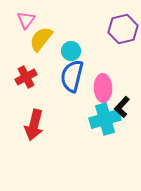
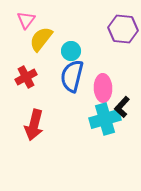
purple hexagon: rotated 20 degrees clockwise
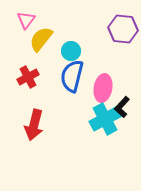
red cross: moved 2 px right
pink ellipse: rotated 12 degrees clockwise
cyan cross: rotated 12 degrees counterclockwise
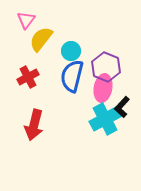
purple hexagon: moved 17 px left, 38 px down; rotated 16 degrees clockwise
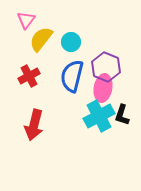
cyan circle: moved 9 px up
red cross: moved 1 px right, 1 px up
black L-shape: moved 8 px down; rotated 25 degrees counterclockwise
cyan cross: moved 6 px left, 3 px up
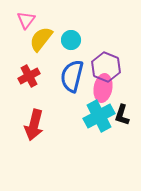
cyan circle: moved 2 px up
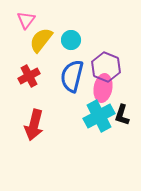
yellow semicircle: moved 1 px down
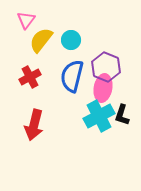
red cross: moved 1 px right, 1 px down
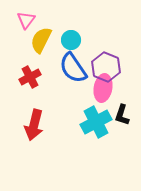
yellow semicircle: rotated 12 degrees counterclockwise
blue semicircle: moved 1 px right, 8 px up; rotated 48 degrees counterclockwise
cyan cross: moved 3 px left, 6 px down
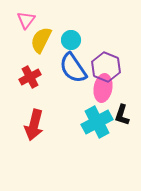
cyan cross: moved 1 px right
